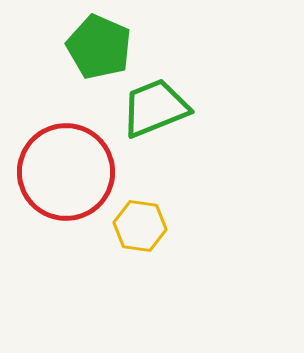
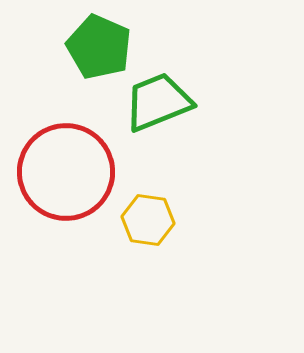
green trapezoid: moved 3 px right, 6 px up
yellow hexagon: moved 8 px right, 6 px up
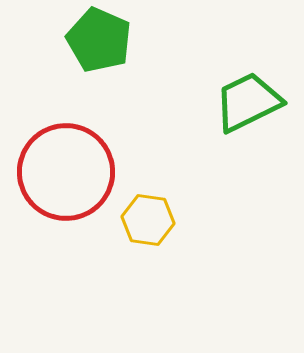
green pentagon: moved 7 px up
green trapezoid: moved 90 px right; rotated 4 degrees counterclockwise
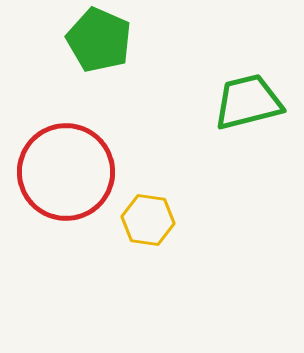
green trapezoid: rotated 12 degrees clockwise
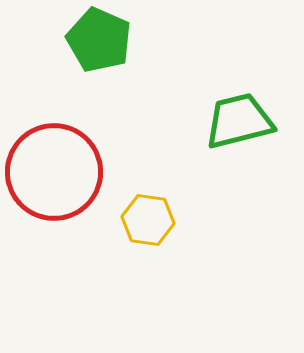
green trapezoid: moved 9 px left, 19 px down
red circle: moved 12 px left
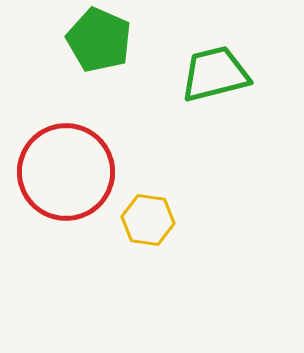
green trapezoid: moved 24 px left, 47 px up
red circle: moved 12 px right
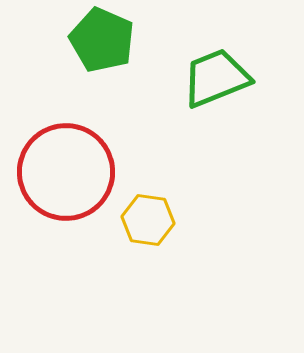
green pentagon: moved 3 px right
green trapezoid: moved 1 px right, 4 px down; rotated 8 degrees counterclockwise
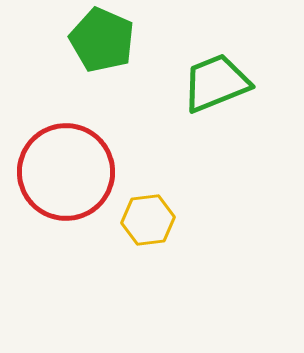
green trapezoid: moved 5 px down
yellow hexagon: rotated 15 degrees counterclockwise
